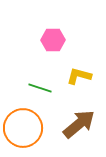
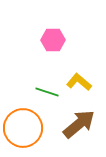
yellow L-shape: moved 6 px down; rotated 25 degrees clockwise
green line: moved 7 px right, 4 px down
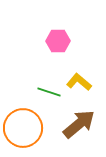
pink hexagon: moved 5 px right, 1 px down
green line: moved 2 px right
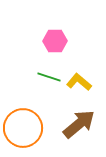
pink hexagon: moved 3 px left
green line: moved 15 px up
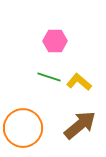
brown arrow: moved 1 px right, 1 px down
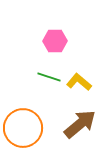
brown arrow: moved 1 px up
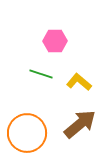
green line: moved 8 px left, 3 px up
orange circle: moved 4 px right, 5 px down
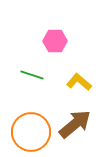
green line: moved 9 px left, 1 px down
brown arrow: moved 5 px left
orange circle: moved 4 px right, 1 px up
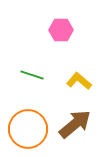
pink hexagon: moved 6 px right, 11 px up
yellow L-shape: moved 1 px up
orange circle: moved 3 px left, 3 px up
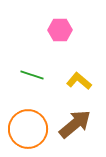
pink hexagon: moved 1 px left
